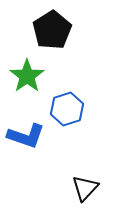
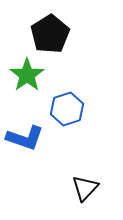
black pentagon: moved 2 px left, 4 px down
green star: moved 1 px up
blue L-shape: moved 1 px left, 2 px down
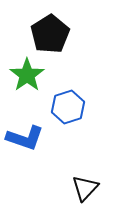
blue hexagon: moved 1 px right, 2 px up
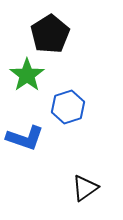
black triangle: rotated 12 degrees clockwise
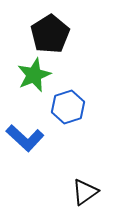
green star: moved 7 px right; rotated 12 degrees clockwise
blue L-shape: rotated 24 degrees clockwise
black triangle: moved 4 px down
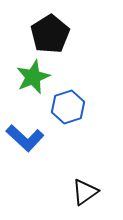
green star: moved 1 px left, 2 px down
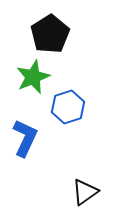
blue L-shape: rotated 108 degrees counterclockwise
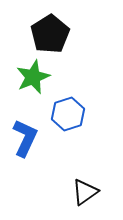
blue hexagon: moved 7 px down
